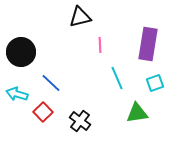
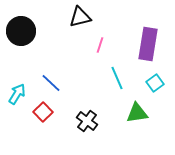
pink line: rotated 21 degrees clockwise
black circle: moved 21 px up
cyan square: rotated 18 degrees counterclockwise
cyan arrow: rotated 105 degrees clockwise
black cross: moved 7 px right
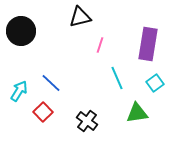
cyan arrow: moved 2 px right, 3 px up
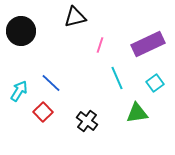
black triangle: moved 5 px left
purple rectangle: rotated 56 degrees clockwise
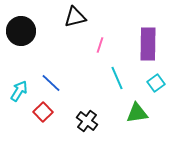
purple rectangle: rotated 64 degrees counterclockwise
cyan square: moved 1 px right
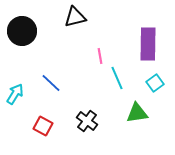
black circle: moved 1 px right
pink line: moved 11 px down; rotated 28 degrees counterclockwise
cyan square: moved 1 px left
cyan arrow: moved 4 px left, 3 px down
red square: moved 14 px down; rotated 18 degrees counterclockwise
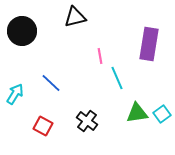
purple rectangle: moved 1 px right; rotated 8 degrees clockwise
cyan square: moved 7 px right, 31 px down
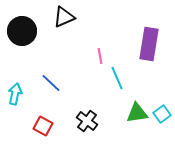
black triangle: moved 11 px left; rotated 10 degrees counterclockwise
cyan arrow: rotated 20 degrees counterclockwise
